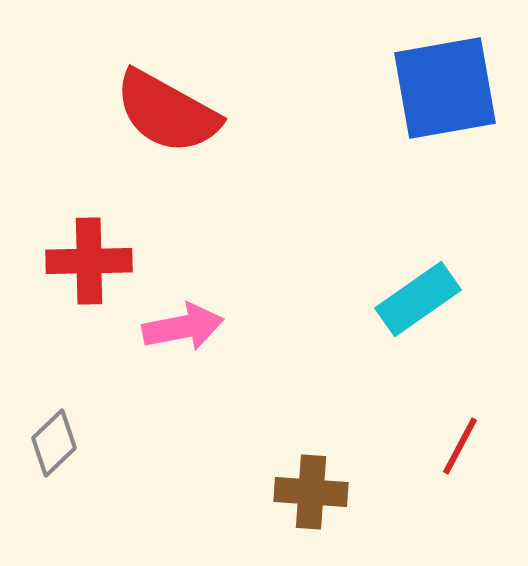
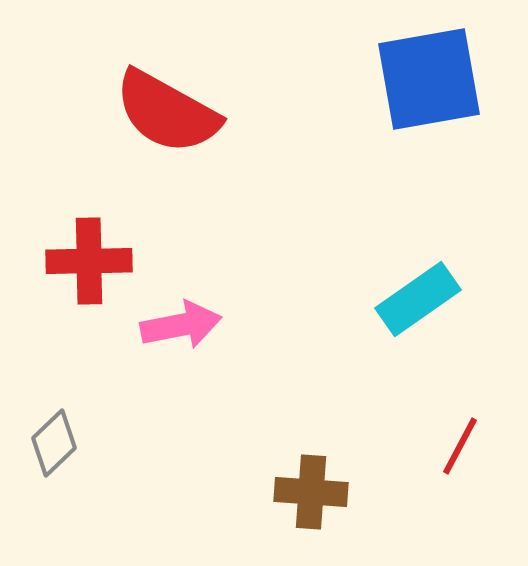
blue square: moved 16 px left, 9 px up
pink arrow: moved 2 px left, 2 px up
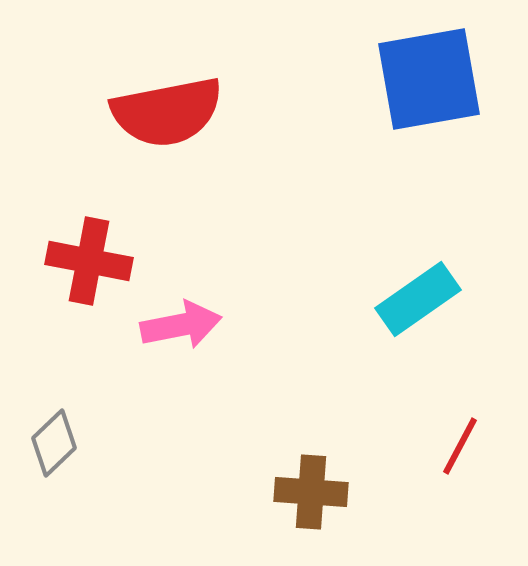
red semicircle: rotated 40 degrees counterclockwise
red cross: rotated 12 degrees clockwise
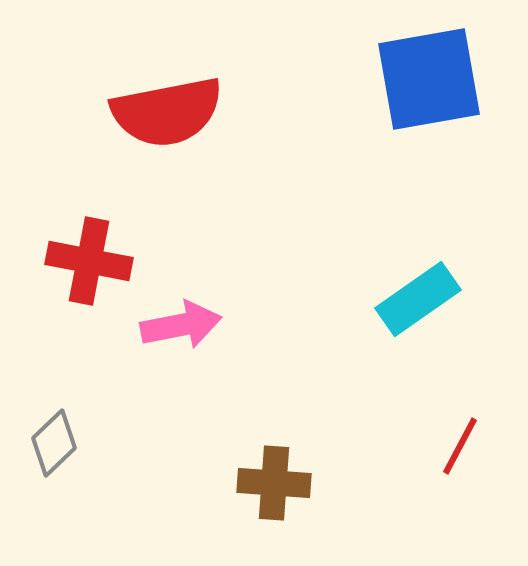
brown cross: moved 37 px left, 9 px up
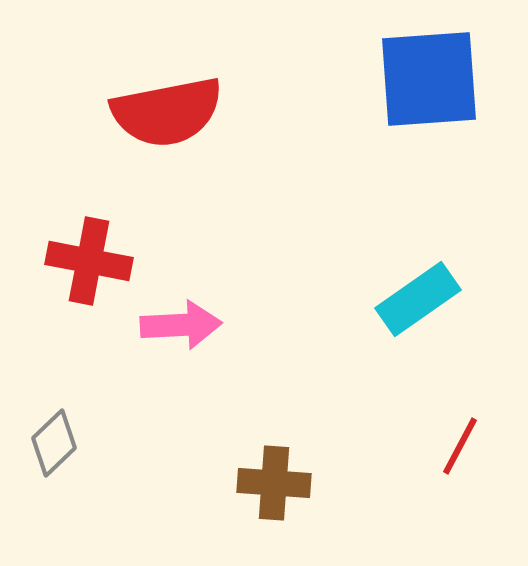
blue square: rotated 6 degrees clockwise
pink arrow: rotated 8 degrees clockwise
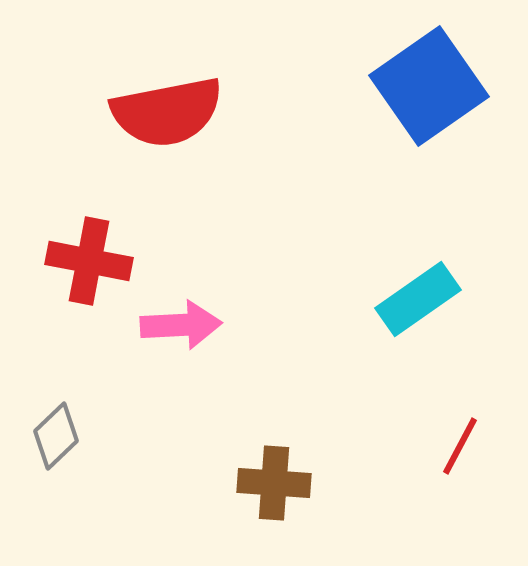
blue square: moved 7 px down; rotated 31 degrees counterclockwise
gray diamond: moved 2 px right, 7 px up
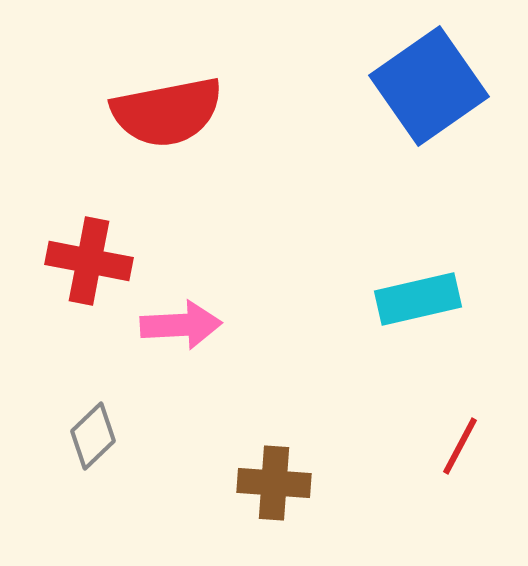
cyan rectangle: rotated 22 degrees clockwise
gray diamond: moved 37 px right
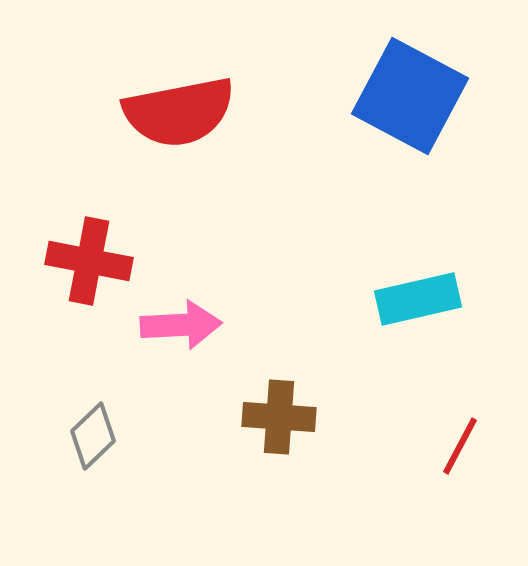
blue square: moved 19 px left, 10 px down; rotated 27 degrees counterclockwise
red semicircle: moved 12 px right
brown cross: moved 5 px right, 66 px up
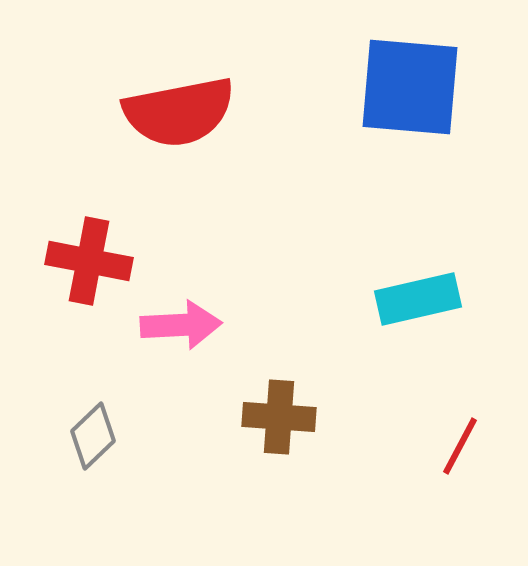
blue square: moved 9 px up; rotated 23 degrees counterclockwise
